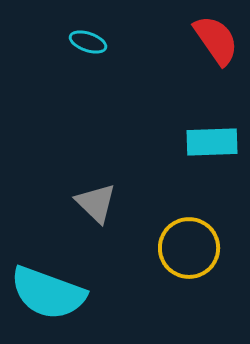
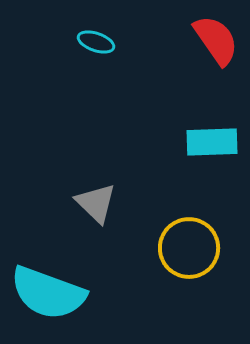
cyan ellipse: moved 8 px right
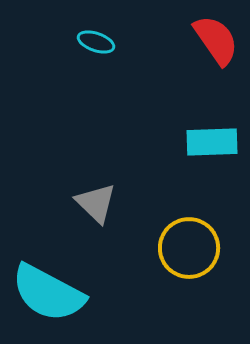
cyan semicircle: rotated 8 degrees clockwise
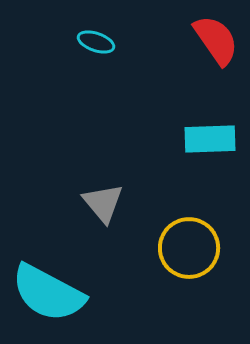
cyan rectangle: moved 2 px left, 3 px up
gray triangle: moved 7 px right; rotated 6 degrees clockwise
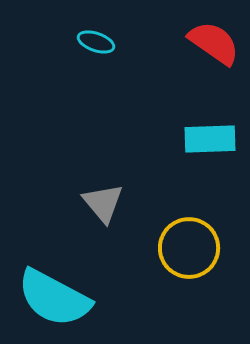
red semicircle: moved 2 px left, 3 px down; rotated 20 degrees counterclockwise
cyan semicircle: moved 6 px right, 5 px down
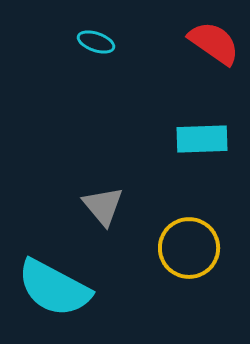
cyan rectangle: moved 8 px left
gray triangle: moved 3 px down
cyan semicircle: moved 10 px up
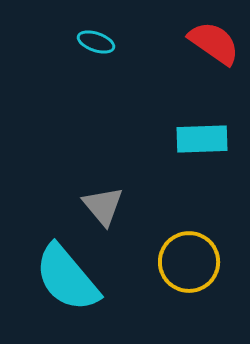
yellow circle: moved 14 px down
cyan semicircle: moved 13 px right, 10 px up; rotated 22 degrees clockwise
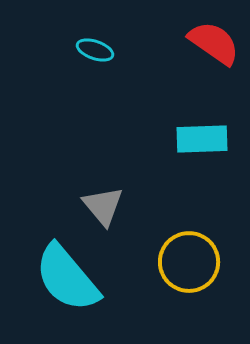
cyan ellipse: moved 1 px left, 8 px down
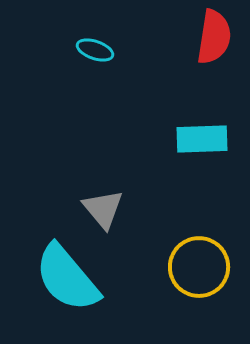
red semicircle: moved 6 px up; rotated 64 degrees clockwise
gray triangle: moved 3 px down
yellow circle: moved 10 px right, 5 px down
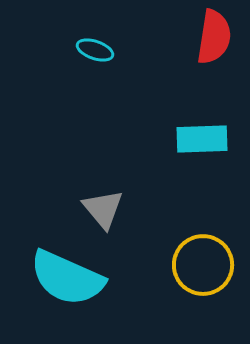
yellow circle: moved 4 px right, 2 px up
cyan semicircle: rotated 26 degrees counterclockwise
